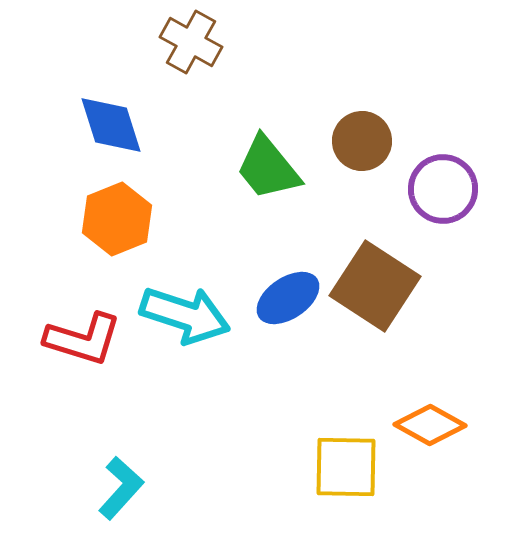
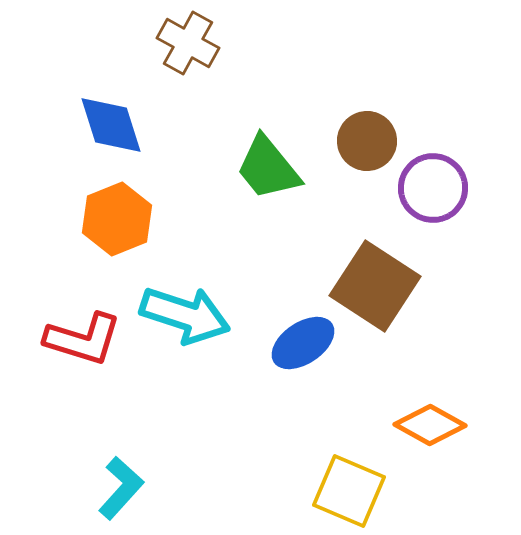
brown cross: moved 3 px left, 1 px down
brown circle: moved 5 px right
purple circle: moved 10 px left, 1 px up
blue ellipse: moved 15 px right, 45 px down
yellow square: moved 3 px right, 24 px down; rotated 22 degrees clockwise
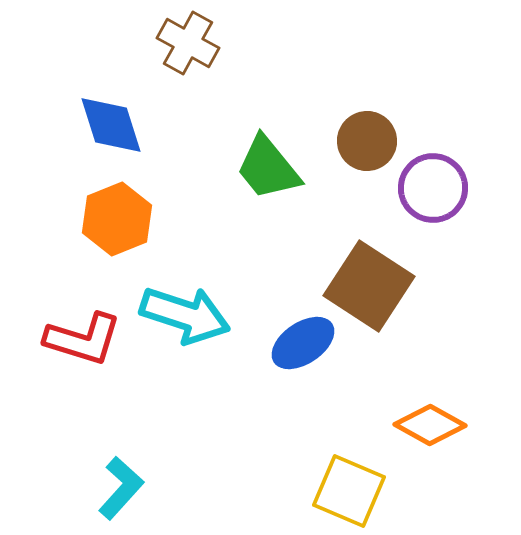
brown square: moved 6 px left
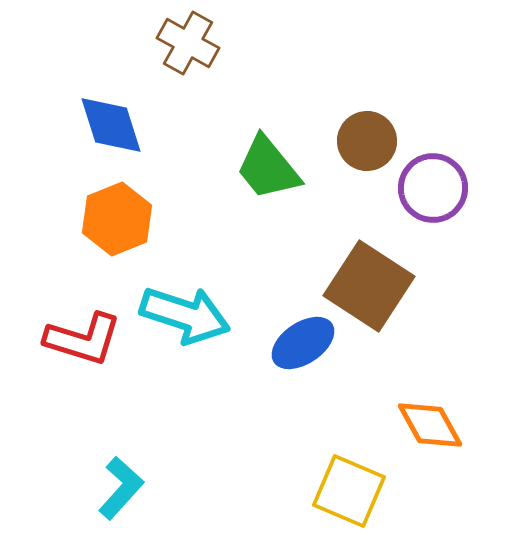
orange diamond: rotated 32 degrees clockwise
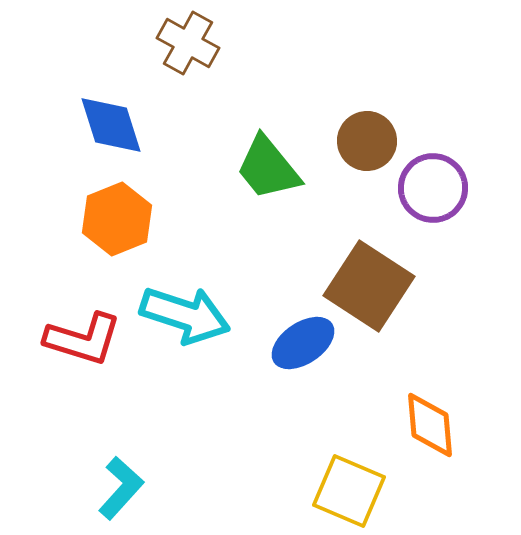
orange diamond: rotated 24 degrees clockwise
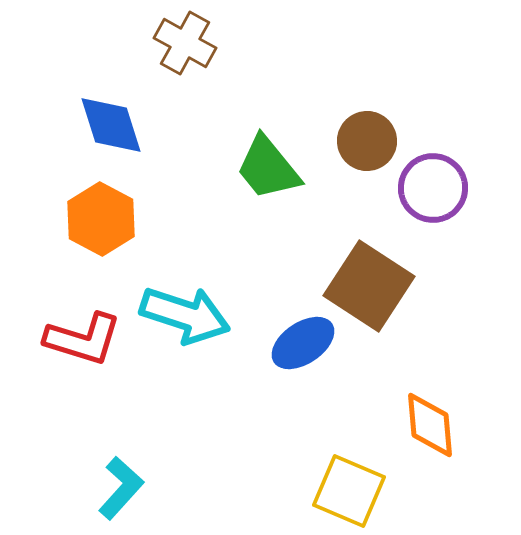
brown cross: moved 3 px left
orange hexagon: moved 16 px left; rotated 10 degrees counterclockwise
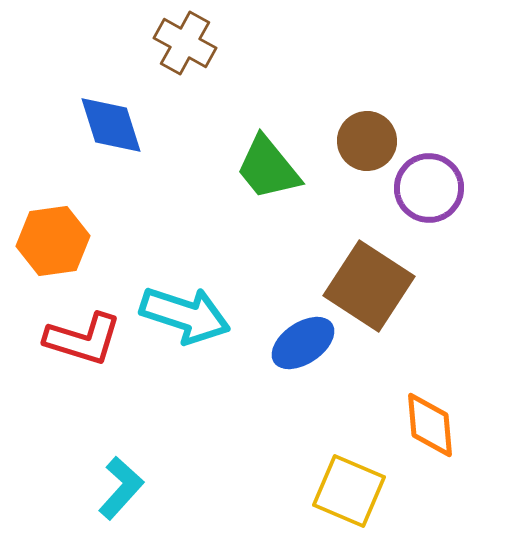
purple circle: moved 4 px left
orange hexagon: moved 48 px left, 22 px down; rotated 24 degrees clockwise
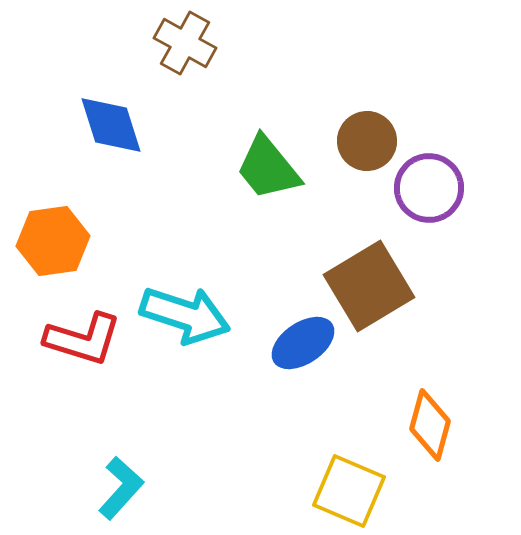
brown square: rotated 26 degrees clockwise
orange diamond: rotated 20 degrees clockwise
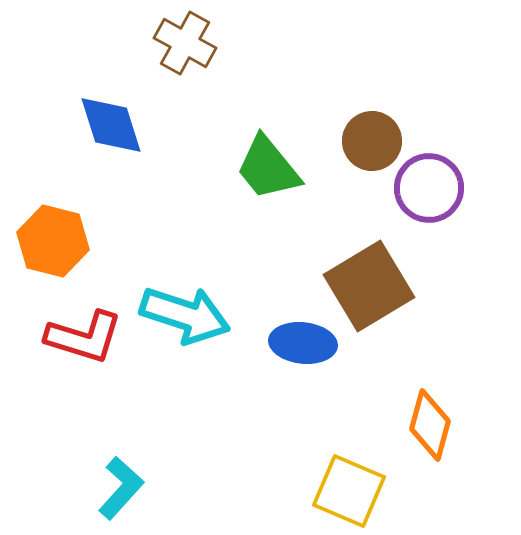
brown circle: moved 5 px right
orange hexagon: rotated 22 degrees clockwise
red L-shape: moved 1 px right, 2 px up
blue ellipse: rotated 40 degrees clockwise
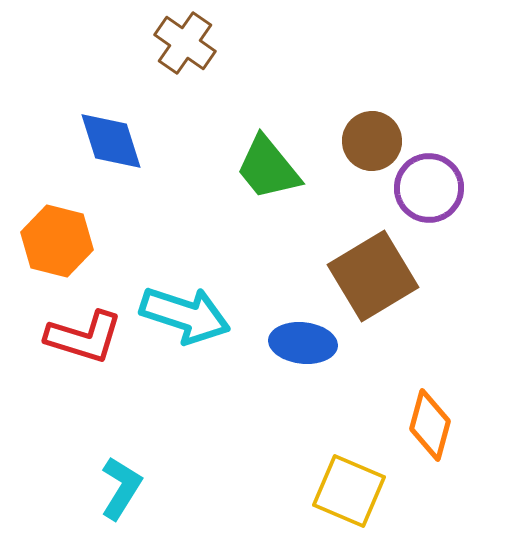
brown cross: rotated 6 degrees clockwise
blue diamond: moved 16 px down
orange hexagon: moved 4 px right
brown square: moved 4 px right, 10 px up
cyan L-shape: rotated 10 degrees counterclockwise
